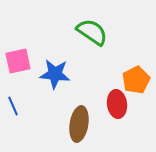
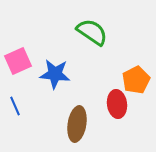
pink square: rotated 12 degrees counterclockwise
blue line: moved 2 px right
brown ellipse: moved 2 px left
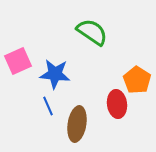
orange pentagon: moved 1 px right; rotated 12 degrees counterclockwise
blue line: moved 33 px right
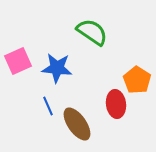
blue star: moved 2 px right, 6 px up
red ellipse: moved 1 px left
brown ellipse: rotated 44 degrees counterclockwise
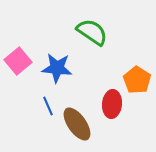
pink square: rotated 16 degrees counterclockwise
red ellipse: moved 4 px left; rotated 12 degrees clockwise
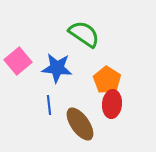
green semicircle: moved 8 px left, 2 px down
orange pentagon: moved 30 px left
blue line: moved 1 px right, 1 px up; rotated 18 degrees clockwise
brown ellipse: moved 3 px right
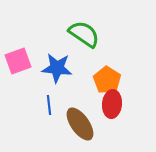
pink square: rotated 20 degrees clockwise
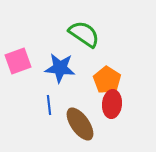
blue star: moved 3 px right
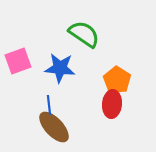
orange pentagon: moved 10 px right
brown ellipse: moved 26 px left, 3 px down; rotated 8 degrees counterclockwise
